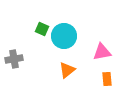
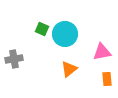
cyan circle: moved 1 px right, 2 px up
orange triangle: moved 2 px right, 1 px up
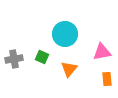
green square: moved 28 px down
orange triangle: rotated 12 degrees counterclockwise
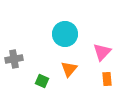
pink triangle: rotated 36 degrees counterclockwise
green square: moved 24 px down
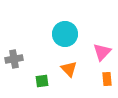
orange triangle: rotated 24 degrees counterclockwise
green square: rotated 32 degrees counterclockwise
